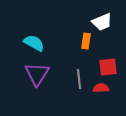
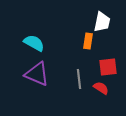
white trapezoid: rotated 55 degrees counterclockwise
orange rectangle: moved 2 px right
purple triangle: rotated 40 degrees counterclockwise
red semicircle: rotated 35 degrees clockwise
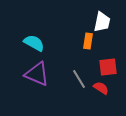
gray line: rotated 24 degrees counterclockwise
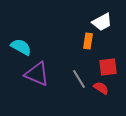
white trapezoid: rotated 50 degrees clockwise
cyan semicircle: moved 13 px left, 4 px down
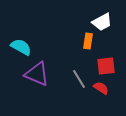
red square: moved 2 px left, 1 px up
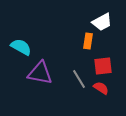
red square: moved 3 px left
purple triangle: moved 3 px right, 1 px up; rotated 12 degrees counterclockwise
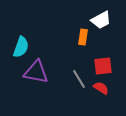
white trapezoid: moved 1 px left, 2 px up
orange rectangle: moved 5 px left, 4 px up
cyan semicircle: rotated 80 degrees clockwise
purple triangle: moved 4 px left, 1 px up
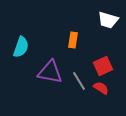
white trapezoid: moved 7 px right; rotated 45 degrees clockwise
orange rectangle: moved 10 px left, 3 px down
red square: rotated 18 degrees counterclockwise
purple triangle: moved 14 px right
gray line: moved 2 px down
